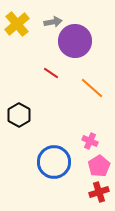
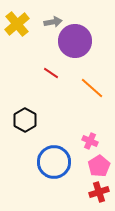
black hexagon: moved 6 px right, 5 px down
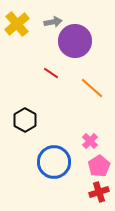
pink cross: rotated 21 degrees clockwise
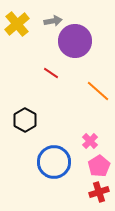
gray arrow: moved 1 px up
orange line: moved 6 px right, 3 px down
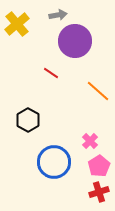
gray arrow: moved 5 px right, 6 px up
black hexagon: moved 3 px right
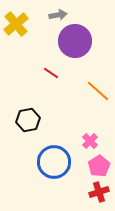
yellow cross: moved 1 px left
black hexagon: rotated 20 degrees clockwise
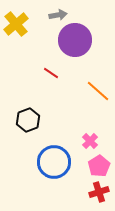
purple circle: moved 1 px up
black hexagon: rotated 10 degrees counterclockwise
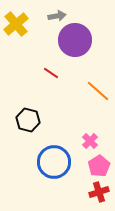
gray arrow: moved 1 px left, 1 px down
black hexagon: rotated 25 degrees counterclockwise
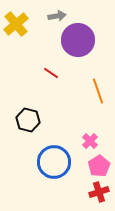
purple circle: moved 3 px right
orange line: rotated 30 degrees clockwise
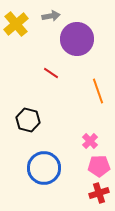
gray arrow: moved 6 px left
purple circle: moved 1 px left, 1 px up
blue circle: moved 10 px left, 6 px down
pink pentagon: rotated 30 degrees clockwise
red cross: moved 1 px down
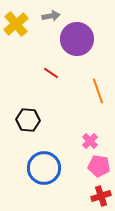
black hexagon: rotated 10 degrees counterclockwise
pink pentagon: rotated 10 degrees clockwise
red cross: moved 2 px right, 3 px down
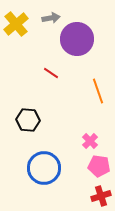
gray arrow: moved 2 px down
